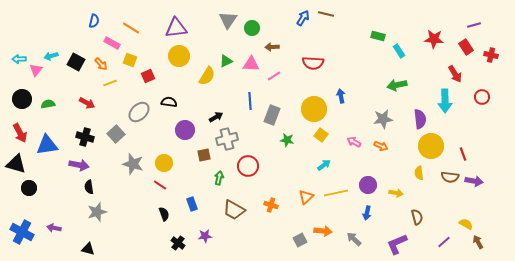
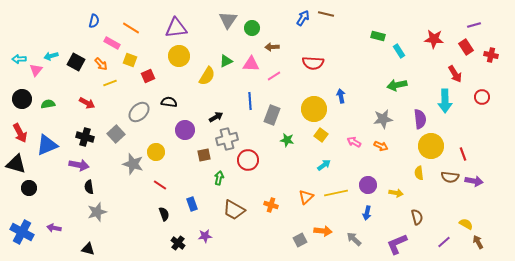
blue triangle at (47, 145): rotated 15 degrees counterclockwise
yellow circle at (164, 163): moved 8 px left, 11 px up
red circle at (248, 166): moved 6 px up
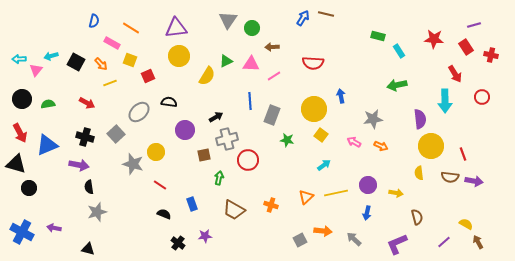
gray star at (383, 119): moved 10 px left
black semicircle at (164, 214): rotated 48 degrees counterclockwise
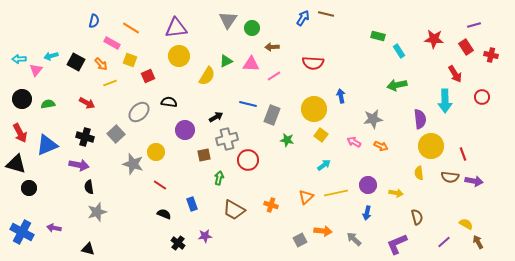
blue line at (250, 101): moved 2 px left, 3 px down; rotated 72 degrees counterclockwise
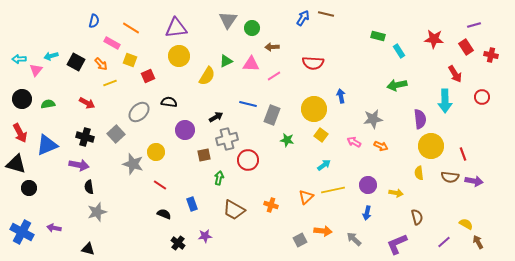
yellow line at (336, 193): moved 3 px left, 3 px up
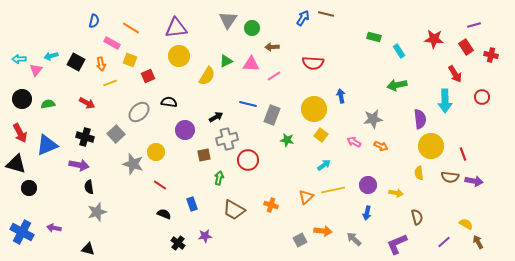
green rectangle at (378, 36): moved 4 px left, 1 px down
orange arrow at (101, 64): rotated 32 degrees clockwise
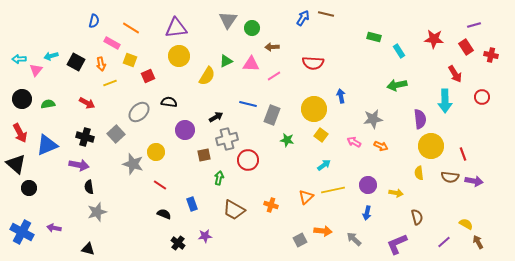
black triangle at (16, 164): rotated 25 degrees clockwise
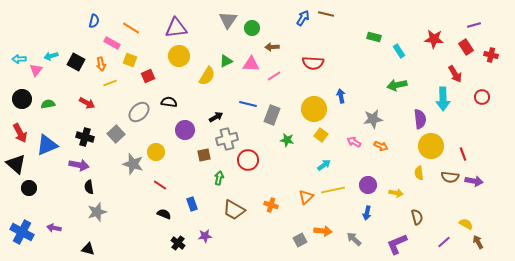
cyan arrow at (445, 101): moved 2 px left, 2 px up
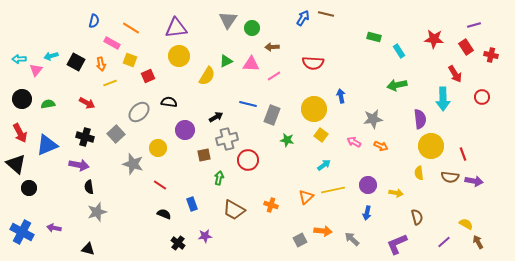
yellow circle at (156, 152): moved 2 px right, 4 px up
gray arrow at (354, 239): moved 2 px left
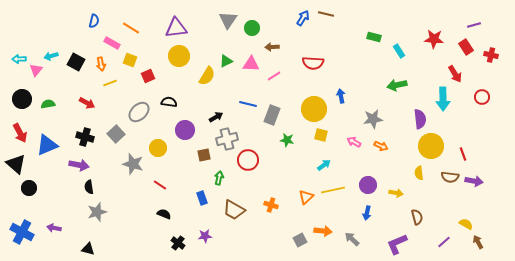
yellow square at (321, 135): rotated 24 degrees counterclockwise
blue rectangle at (192, 204): moved 10 px right, 6 px up
